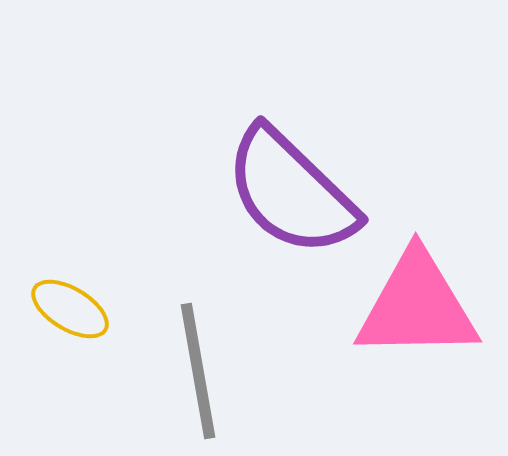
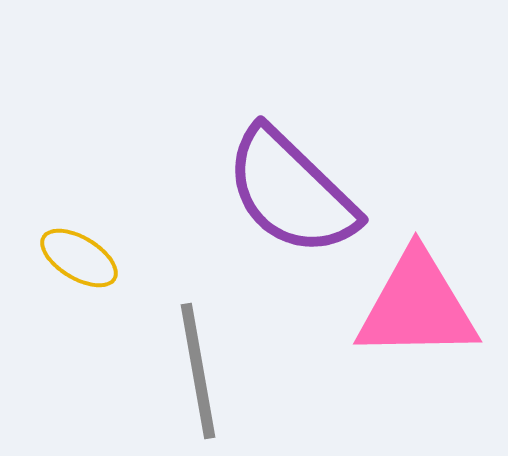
yellow ellipse: moved 9 px right, 51 px up
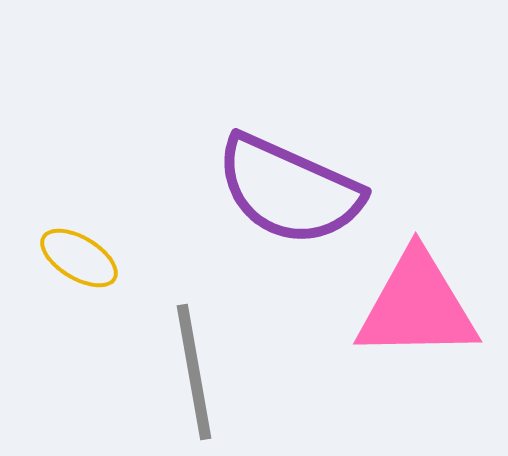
purple semicircle: moved 2 px left, 2 px up; rotated 20 degrees counterclockwise
gray line: moved 4 px left, 1 px down
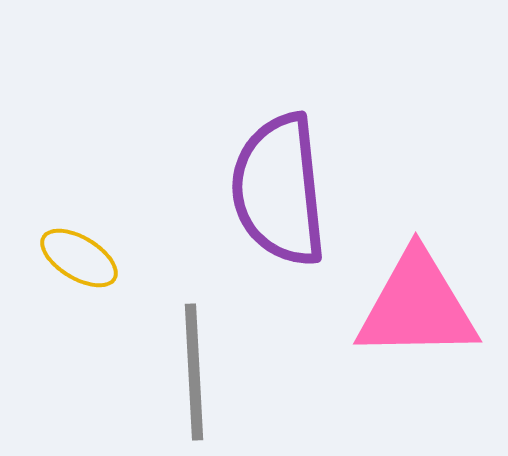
purple semicircle: moved 10 px left; rotated 60 degrees clockwise
gray line: rotated 7 degrees clockwise
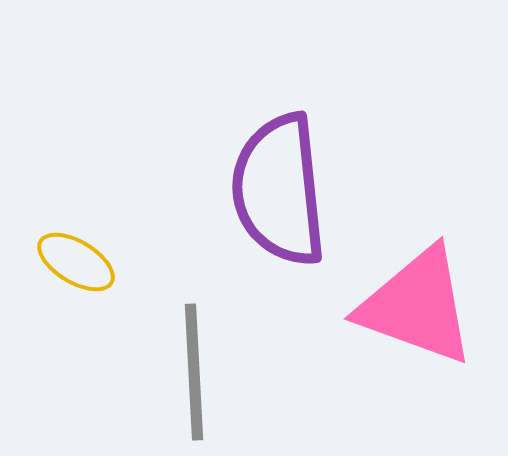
yellow ellipse: moved 3 px left, 4 px down
pink triangle: rotated 21 degrees clockwise
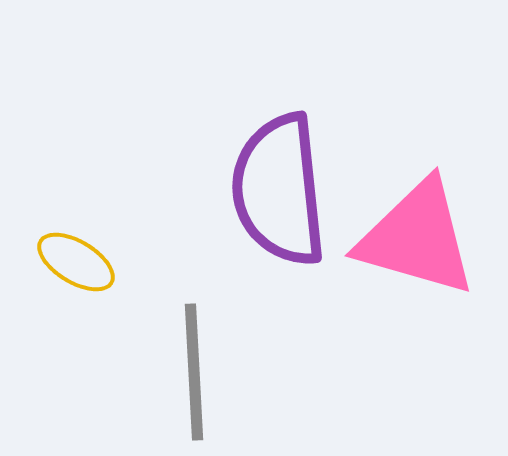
pink triangle: moved 68 px up; rotated 4 degrees counterclockwise
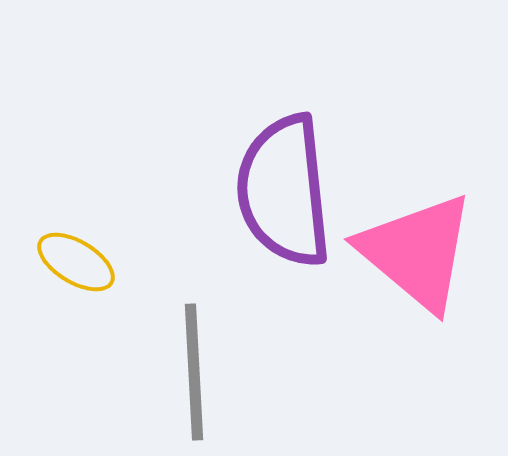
purple semicircle: moved 5 px right, 1 px down
pink triangle: moved 14 px down; rotated 24 degrees clockwise
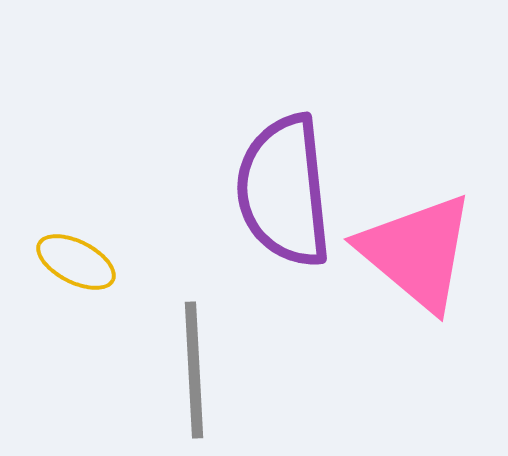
yellow ellipse: rotated 4 degrees counterclockwise
gray line: moved 2 px up
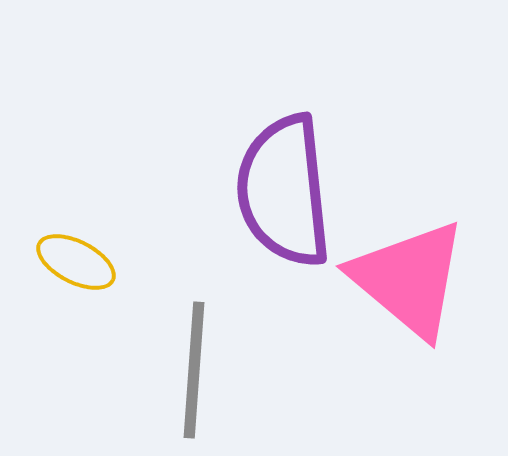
pink triangle: moved 8 px left, 27 px down
gray line: rotated 7 degrees clockwise
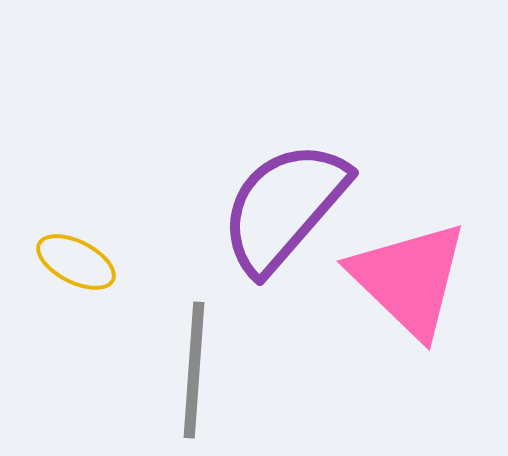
purple semicircle: moved 16 px down; rotated 47 degrees clockwise
pink triangle: rotated 4 degrees clockwise
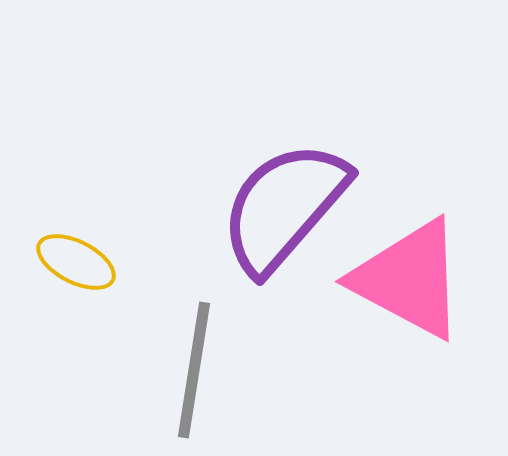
pink triangle: rotated 16 degrees counterclockwise
gray line: rotated 5 degrees clockwise
